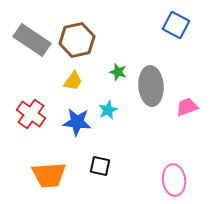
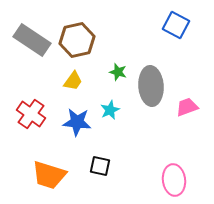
cyan star: moved 2 px right
orange trapezoid: rotated 21 degrees clockwise
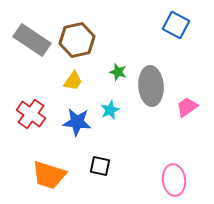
pink trapezoid: rotated 15 degrees counterclockwise
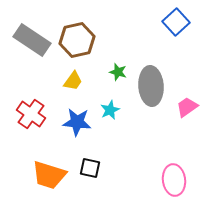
blue square: moved 3 px up; rotated 20 degrees clockwise
black square: moved 10 px left, 2 px down
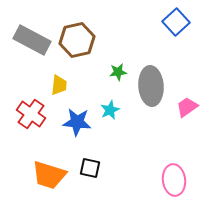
gray rectangle: rotated 6 degrees counterclockwise
green star: rotated 24 degrees counterclockwise
yellow trapezoid: moved 14 px left, 4 px down; rotated 30 degrees counterclockwise
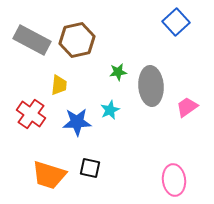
blue star: rotated 8 degrees counterclockwise
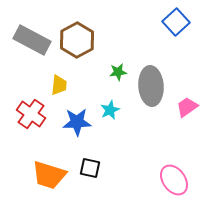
brown hexagon: rotated 16 degrees counterclockwise
pink ellipse: rotated 28 degrees counterclockwise
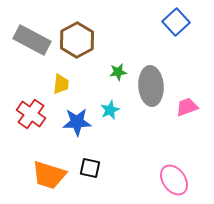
yellow trapezoid: moved 2 px right, 1 px up
pink trapezoid: rotated 15 degrees clockwise
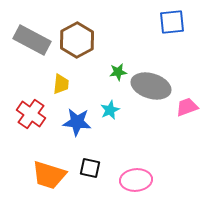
blue square: moved 4 px left; rotated 36 degrees clockwise
gray ellipse: rotated 69 degrees counterclockwise
blue star: rotated 8 degrees clockwise
pink ellipse: moved 38 px left; rotated 60 degrees counterclockwise
